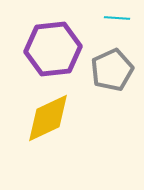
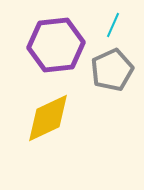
cyan line: moved 4 px left, 7 px down; rotated 70 degrees counterclockwise
purple hexagon: moved 3 px right, 4 px up
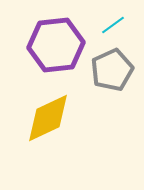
cyan line: rotated 30 degrees clockwise
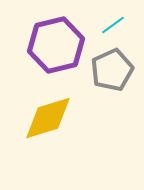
purple hexagon: rotated 8 degrees counterclockwise
yellow diamond: rotated 8 degrees clockwise
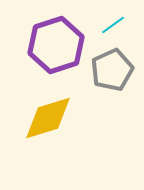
purple hexagon: rotated 4 degrees counterclockwise
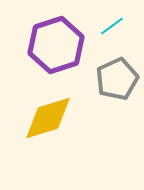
cyan line: moved 1 px left, 1 px down
gray pentagon: moved 5 px right, 9 px down
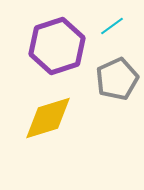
purple hexagon: moved 1 px right, 1 px down
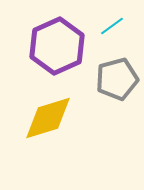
purple hexagon: rotated 6 degrees counterclockwise
gray pentagon: rotated 9 degrees clockwise
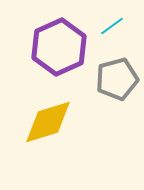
purple hexagon: moved 2 px right, 1 px down
yellow diamond: moved 4 px down
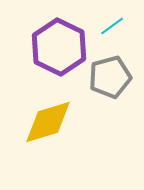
purple hexagon: rotated 10 degrees counterclockwise
gray pentagon: moved 7 px left, 2 px up
